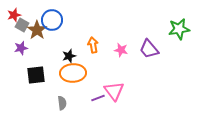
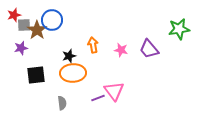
gray square: moved 2 px right; rotated 32 degrees counterclockwise
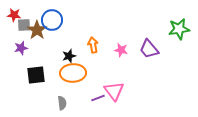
red star: rotated 24 degrees clockwise
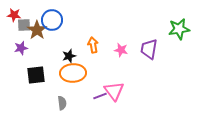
purple trapezoid: rotated 50 degrees clockwise
purple line: moved 2 px right, 2 px up
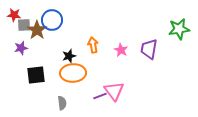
pink star: rotated 16 degrees clockwise
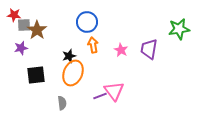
blue circle: moved 35 px right, 2 px down
orange ellipse: rotated 65 degrees counterclockwise
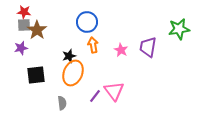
red star: moved 10 px right, 3 px up
purple trapezoid: moved 1 px left, 2 px up
purple line: moved 5 px left; rotated 32 degrees counterclockwise
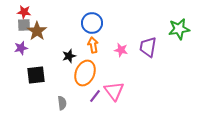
blue circle: moved 5 px right, 1 px down
brown star: moved 1 px down
pink star: rotated 16 degrees counterclockwise
orange ellipse: moved 12 px right
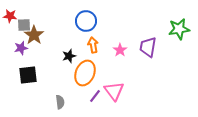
red star: moved 14 px left, 4 px down
blue circle: moved 6 px left, 2 px up
brown star: moved 3 px left, 4 px down
pink star: moved 1 px left; rotated 24 degrees clockwise
black square: moved 8 px left
gray semicircle: moved 2 px left, 1 px up
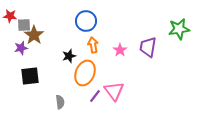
black square: moved 2 px right, 1 px down
